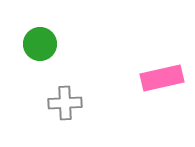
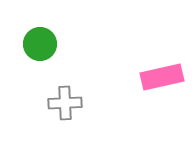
pink rectangle: moved 1 px up
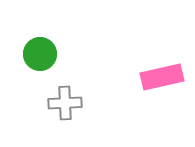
green circle: moved 10 px down
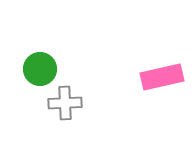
green circle: moved 15 px down
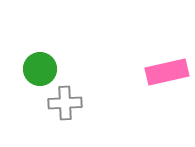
pink rectangle: moved 5 px right, 5 px up
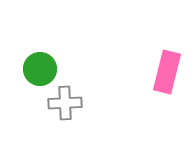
pink rectangle: rotated 63 degrees counterclockwise
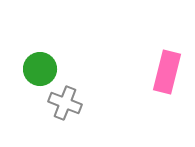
gray cross: rotated 24 degrees clockwise
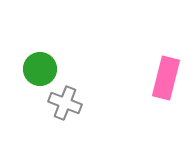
pink rectangle: moved 1 px left, 6 px down
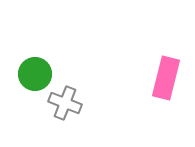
green circle: moved 5 px left, 5 px down
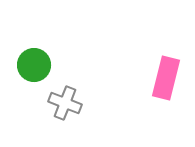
green circle: moved 1 px left, 9 px up
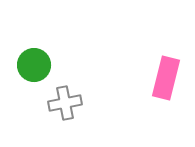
gray cross: rotated 32 degrees counterclockwise
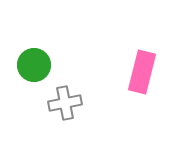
pink rectangle: moved 24 px left, 6 px up
